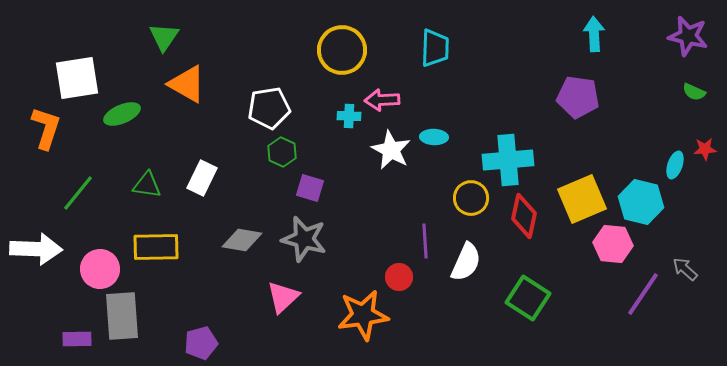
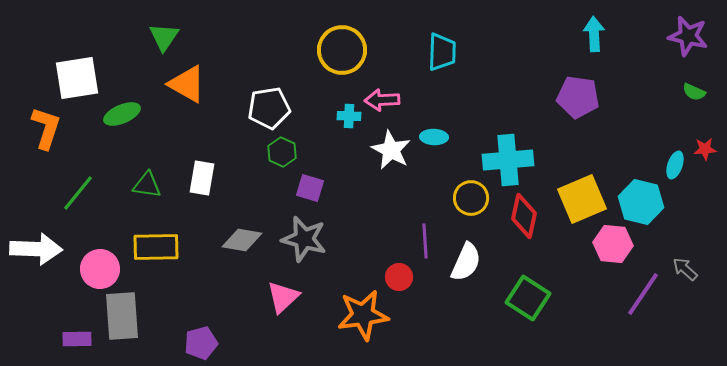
cyan trapezoid at (435, 48): moved 7 px right, 4 px down
white rectangle at (202, 178): rotated 16 degrees counterclockwise
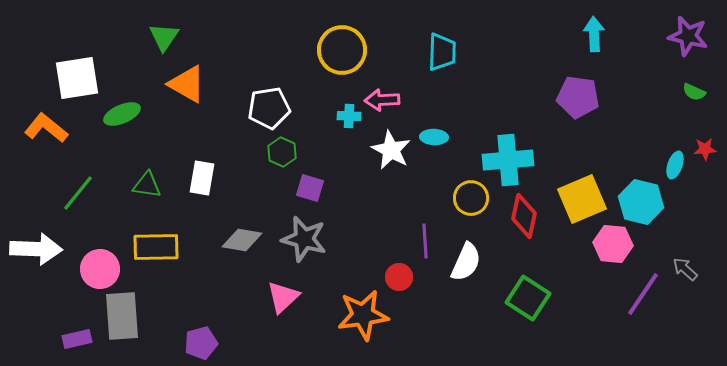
orange L-shape at (46, 128): rotated 69 degrees counterclockwise
purple rectangle at (77, 339): rotated 12 degrees counterclockwise
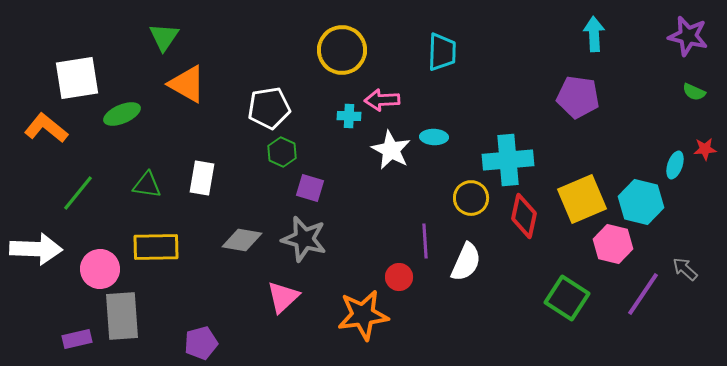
pink hexagon at (613, 244): rotated 9 degrees clockwise
green square at (528, 298): moved 39 px right
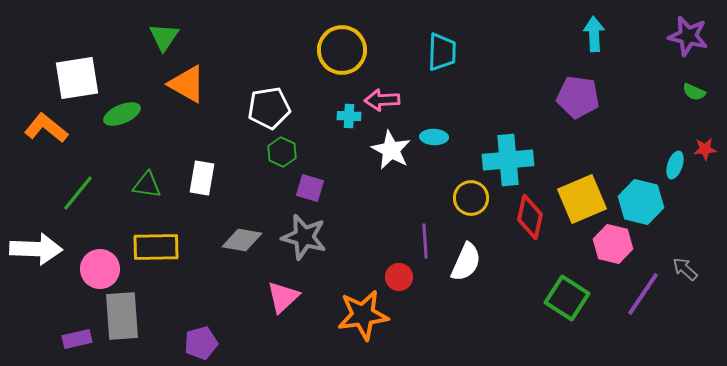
red diamond at (524, 216): moved 6 px right, 1 px down
gray star at (304, 239): moved 2 px up
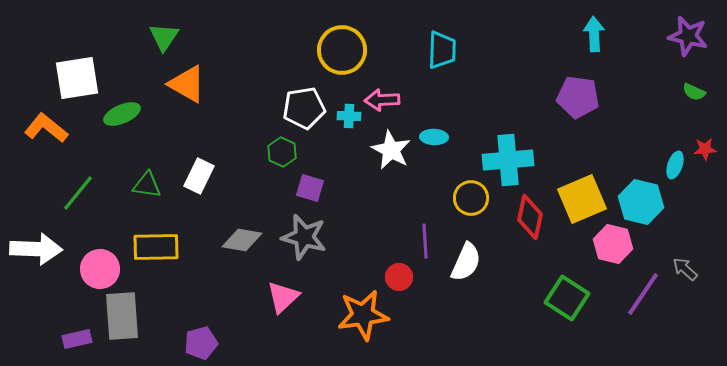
cyan trapezoid at (442, 52): moved 2 px up
white pentagon at (269, 108): moved 35 px right
white rectangle at (202, 178): moved 3 px left, 2 px up; rotated 16 degrees clockwise
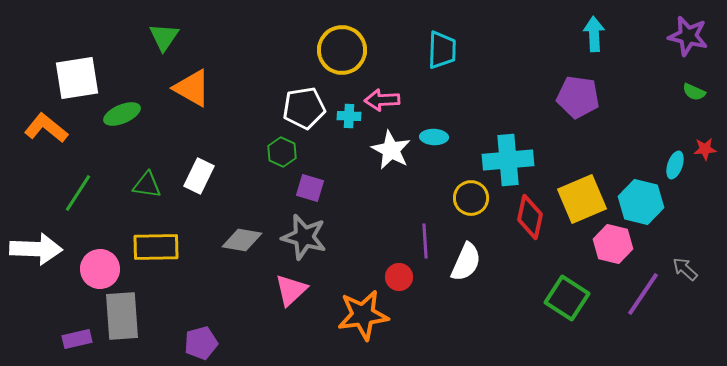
orange triangle at (187, 84): moved 5 px right, 4 px down
green line at (78, 193): rotated 6 degrees counterclockwise
pink triangle at (283, 297): moved 8 px right, 7 px up
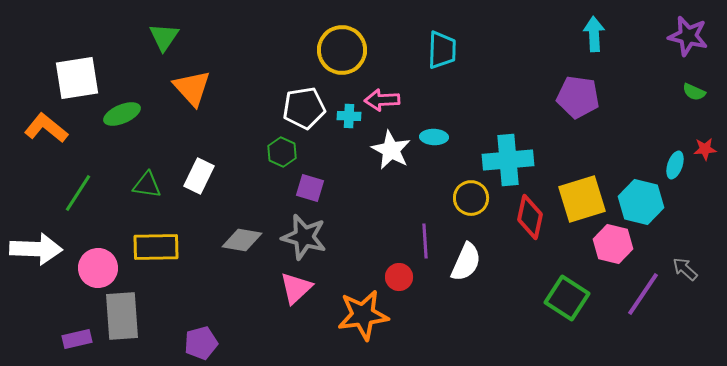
orange triangle at (192, 88): rotated 18 degrees clockwise
yellow square at (582, 199): rotated 6 degrees clockwise
pink circle at (100, 269): moved 2 px left, 1 px up
pink triangle at (291, 290): moved 5 px right, 2 px up
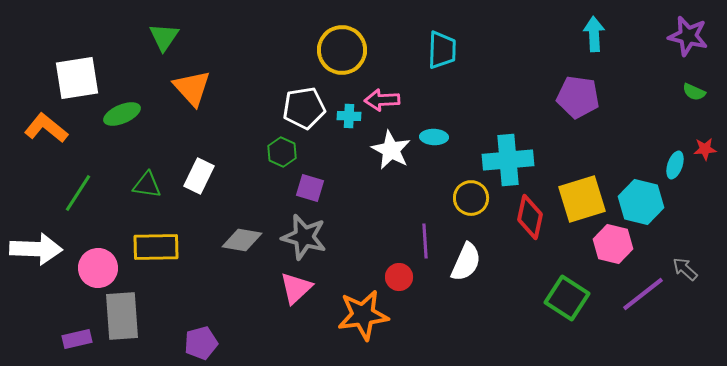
purple line at (643, 294): rotated 18 degrees clockwise
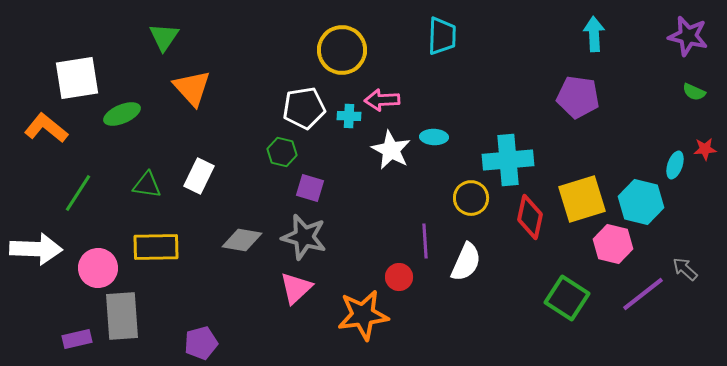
cyan trapezoid at (442, 50): moved 14 px up
green hexagon at (282, 152): rotated 12 degrees counterclockwise
